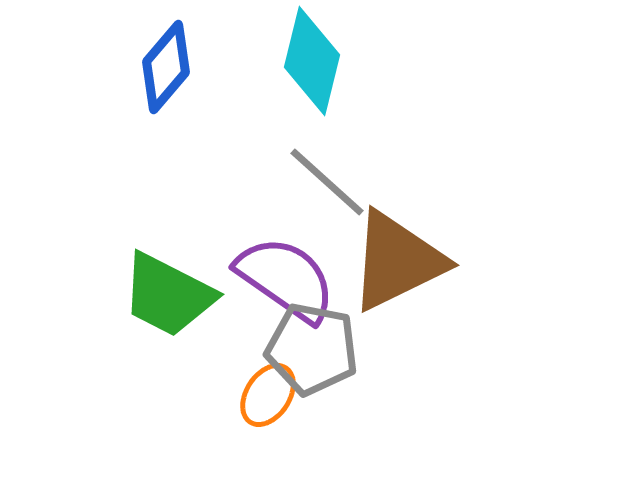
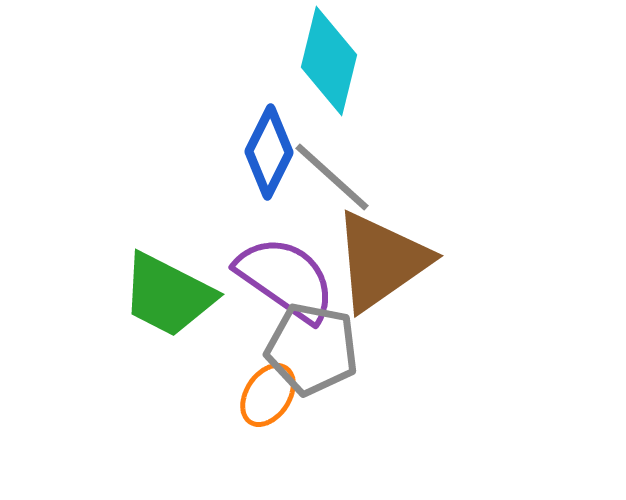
cyan diamond: moved 17 px right
blue diamond: moved 103 px right, 85 px down; rotated 14 degrees counterclockwise
gray line: moved 5 px right, 5 px up
brown triangle: moved 16 px left; rotated 9 degrees counterclockwise
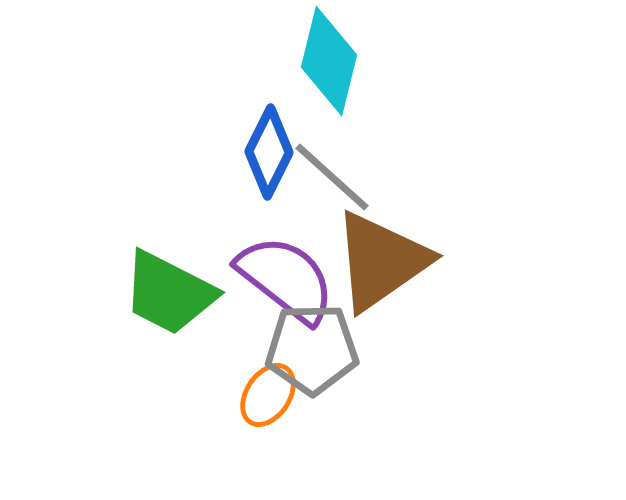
purple semicircle: rotated 3 degrees clockwise
green trapezoid: moved 1 px right, 2 px up
gray pentagon: rotated 12 degrees counterclockwise
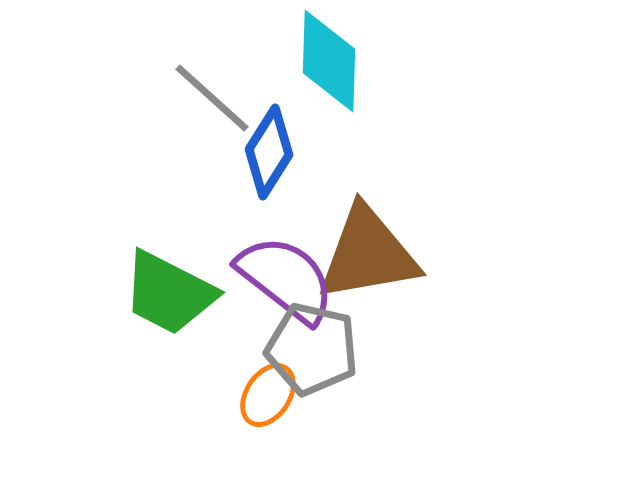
cyan diamond: rotated 12 degrees counterclockwise
blue diamond: rotated 6 degrees clockwise
gray line: moved 120 px left, 79 px up
brown triangle: moved 13 px left, 7 px up; rotated 25 degrees clockwise
gray pentagon: rotated 14 degrees clockwise
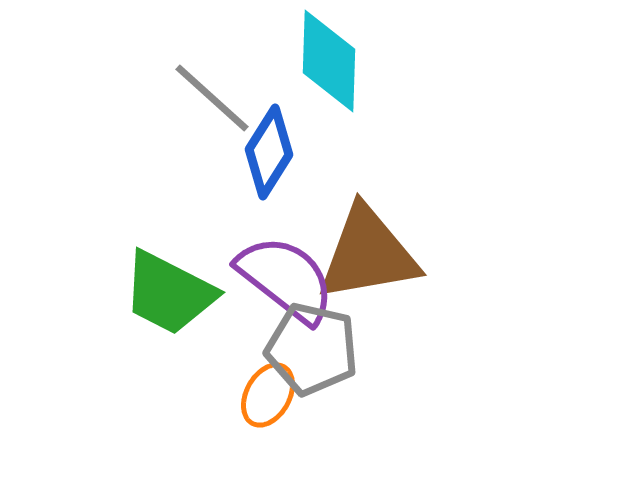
orange ellipse: rotated 4 degrees counterclockwise
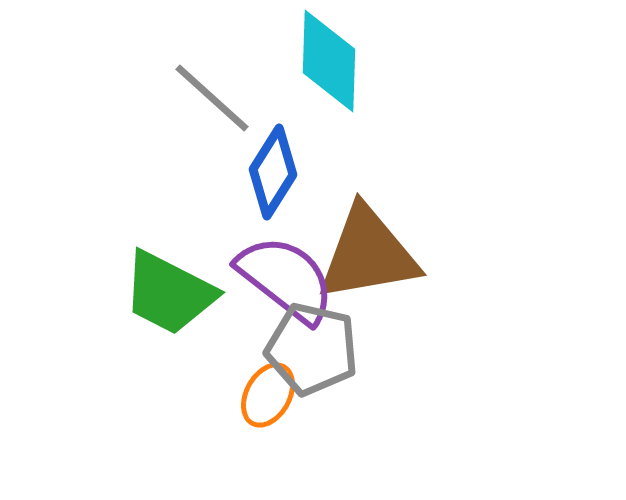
blue diamond: moved 4 px right, 20 px down
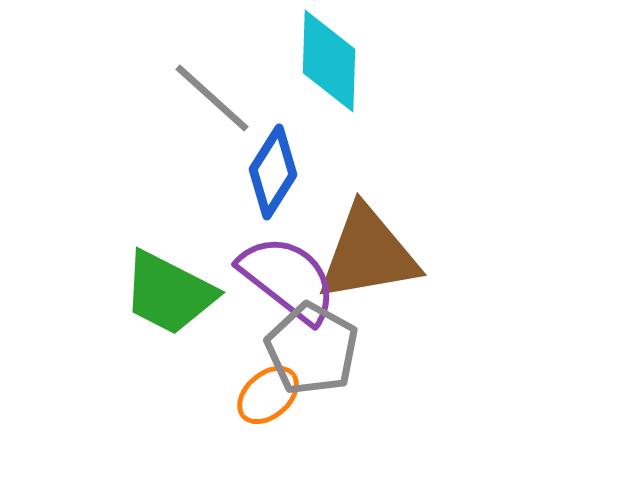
purple semicircle: moved 2 px right
gray pentagon: rotated 16 degrees clockwise
orange ellipse: rotated 20 degrees clockwise
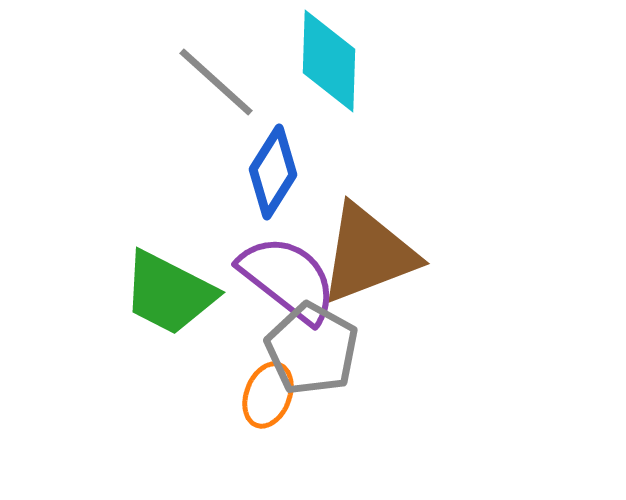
gray line: moved 4 px right, 16 px up
brown triangle: rotated 11 degrees counterclockwise
orange ellipse: rotated 28 degrees counterclockwise
